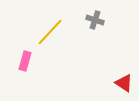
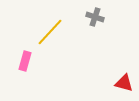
gray cross: moved 3 px up
red triangle: rotated 18 degrees counterclockwise
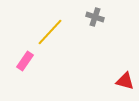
pink rectangle: rotated 18 degrees clockwise
red triangle: moved 1 px right, 2 px up
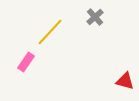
gray cross: rotated 30 degrees clockwise
pink rectangle: moved 1 px right, 1 px down
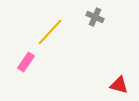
gray cross: rotated 24 degrees counterclockwise
red triangle: moved 6 px left, 4 px down
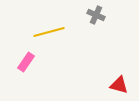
gray cross: moved 1 px right, 2 px up
yellow line: moved 1 px left; rotated 32 degrees clockwise
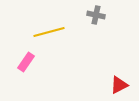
gray cross: rotated 12 degrees counterclockwise
red triangle: rotated 42 degrees counterclockwise
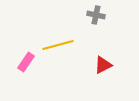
yellow line: moved 9 px right, 13 px down
red triangle: moved 16 px left, 20 px up
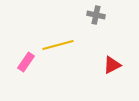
red triangle: moved 9 px right
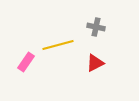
gray cross: moved 12 px down
red triangle: moved 17 px left, 2 px up
